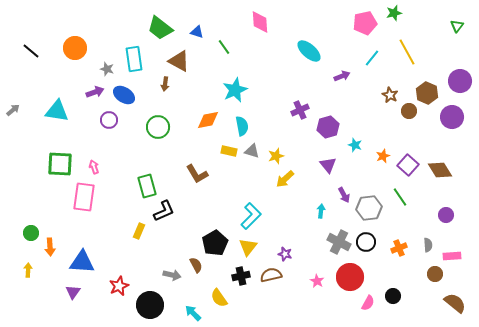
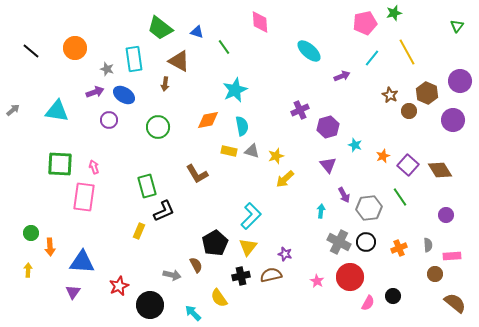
purple circle at (452, 117): moved 1 px right, 3 px down
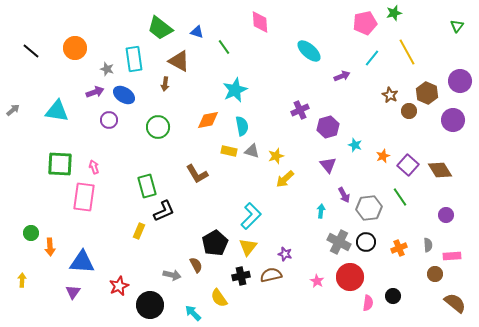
yellow arrow at (28, 270): moved 6 px left, 10 px down
pink semicircle at (368, 303): rotated 21 degrees counterclockwise
